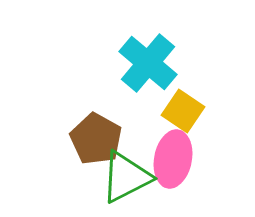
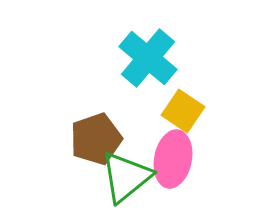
cyan cross: moved 5 px up
brown pentagon: rotated 24 degrees clockwise
green triangle: rotated 12 degrees counterclockwise
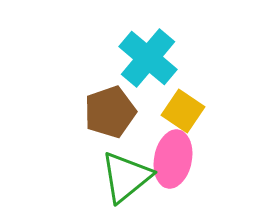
brown pentagon: moved 14 px right, 27 px up
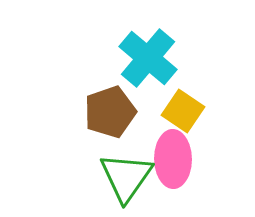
pink ellipse: rotated 12 degrees counterclockwise
green triangle: rotated 16 degrees counterclockwise
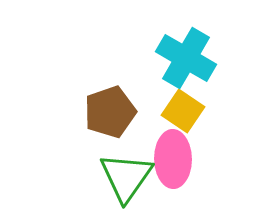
cyan cross: moved 38 px right; rotated 10 degrees counterclockwise
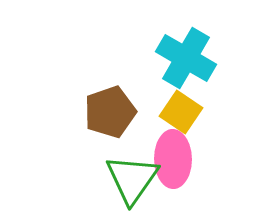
yellow square: moved 2 px left, 1 px down
green triangle: moved 6 px right, 2 px down
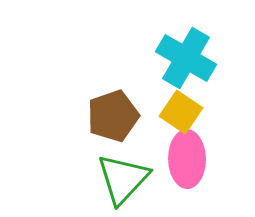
brown pentagon: moved 3 px right, 4 px down
pink ellipse: moved 14 px right
green triangle: moved 9 px left; rotated 8 degrees clockwise
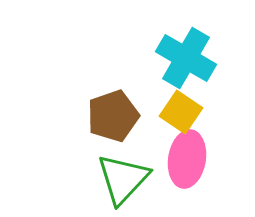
pink ellipse: rotated 10 degrees clockwise
